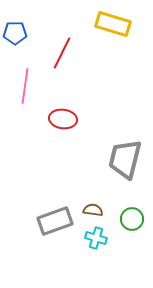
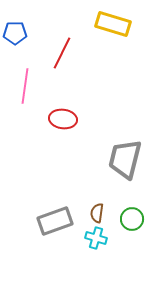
brown semicircle: moved 4 px right, 3 px down; rotated 90 degrees counterclockwise
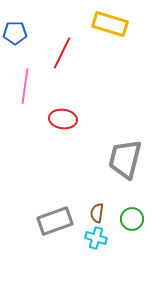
yellow rectangle: moved 3 px left
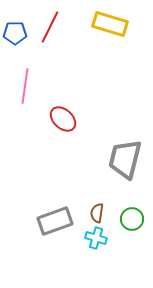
red line: moved 12 px left, 26 px up
red ellipse: rotated 36 degrees clockwise
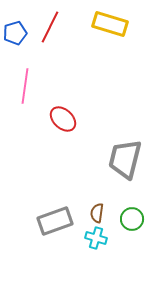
blue pentagon: rotated 15 degrees counterclockwise
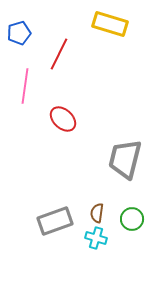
red line: moved 9 px right, 27 px down
blue pentagon: moved 4 px right
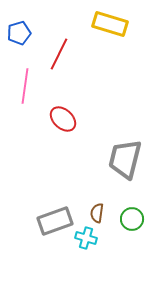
cyan cross: moved 10 px left
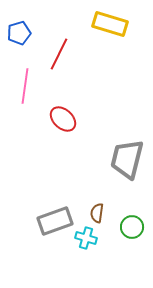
gray trapezoid: moved 2 px right
green circle: moved 8 px down
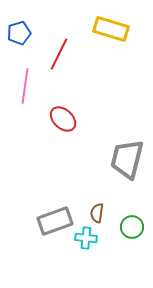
yellow rectangle: moved 1 px right, 5 px down
cyan cross: rotated 10 degrees counterclockwise
